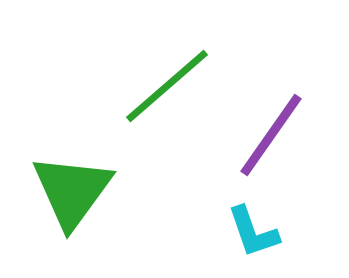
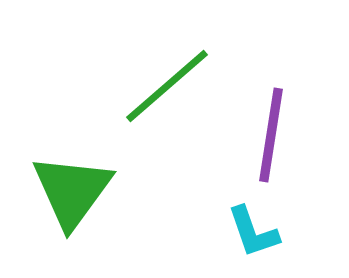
purple line: rotated 26 degrees counterclockwise
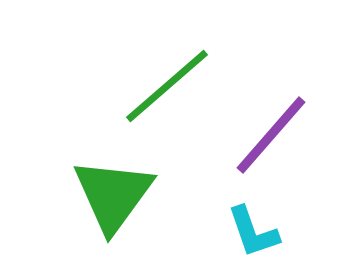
purple line: rotated 32 degrees clockwise
green triangle: moved 41 px right, 4 px down
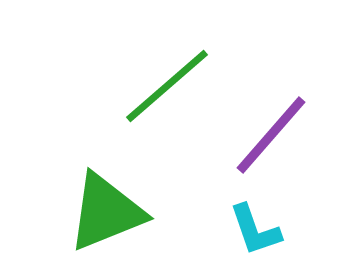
green triangle: moved 7 px left, 17 px down; rotated 32 degrees clockwise
cyan L-shape: moved 2 px right, 2 px up
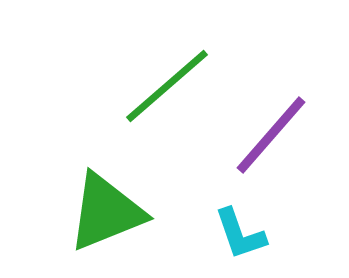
cyan L-shape: moved 15 px left, 4 px down
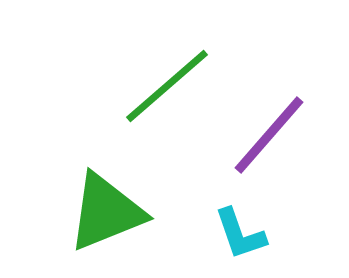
purple line: moved 2 px left
